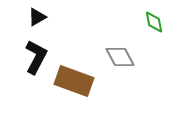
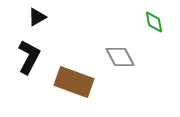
black L-shape: moved 7 px left
brown rectangle: moved 1 px down
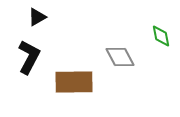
green diamond: moved 7 px right, 14 px down
brown rectangle: rotated 21 degrees counterclockwise
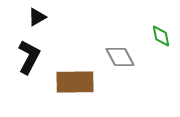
brown rectangle: moved 1 px right
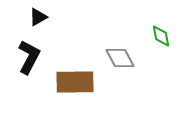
black triangle: moved 1 px right
gray diamond: moved 1 px down
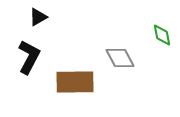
green diamond: moved 1 px right, 1 px up
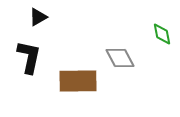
green diamond: moved 1 px up
black L-shape: rotated 16 degrees counterclockwise
brown rectangle: moved 3 px right, 1 px up
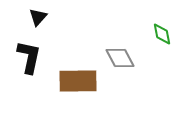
black triangle: rotated 18 degrees counterclockwise
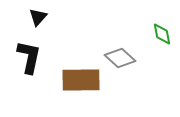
gray diamond: rotated 20 degrees counterclockwise
brown rectangle: moved 3 px right, 1 px up
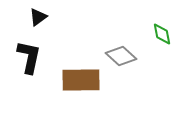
black triangle: rotated 12 degrees clockwise
gray diamond: moved 1 px right, 2 px up
